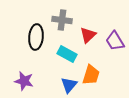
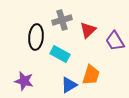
gray cross: rotated 24 degrees counterclockwise
red triangle: moved 5 px up
cyan rectangle: moved 7 px left
blue triangle: rotated 18 degrees clockwise
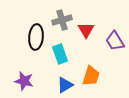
red triangle: moved 2 px left; rotated 18 degrees counterclockwise
cyan rectangle: rotated 42 degrees clockwise
orange trapezoid: moved 1 px down
blue triangle: moved 4 px left
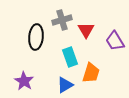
cyan rectangle: moved 10 px right, 3 px down
orange trapezoid: moved 3 px up
purple star: rotated 18 degrees clockwise
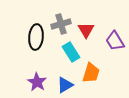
gray cross: moved 1 px left, 4 px down
cyan rectangle: moved 1 px right, 5 px up; rotated 12 degrees counterclockwise
purple star: moved 13 px right, 1 px down
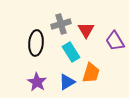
black ellipse: moved 6 px down
blue triangle: moved 2 px right, 3 px up
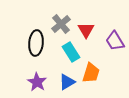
gray cross: rotated 24 degrees counterclockwise
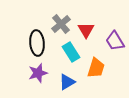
black ellipse: moved 1 px right; rotated 10 degrees counterclockwise
orange trapezoid: moved 5 px right, 5 px up
purple star: moved 1 px right, 9 px up; rotated 24 degrees clockwise
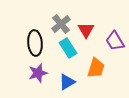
black ellipse: moved 2 px left
cyan rectangle: moved 3 px left, 4 px up
